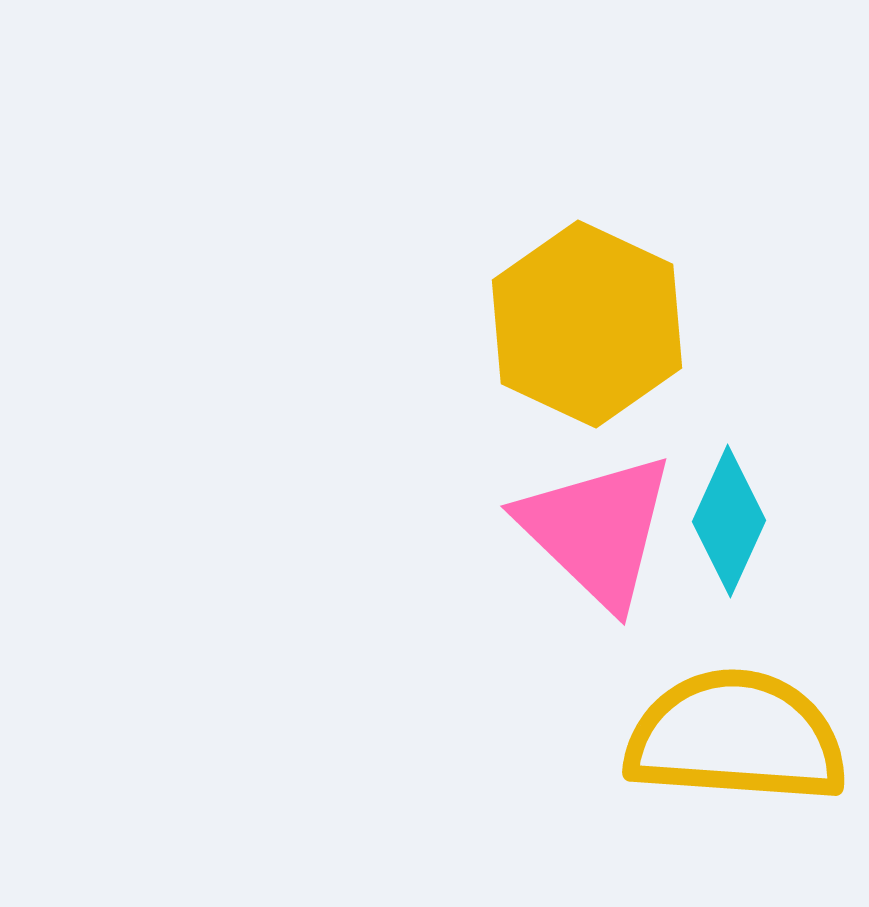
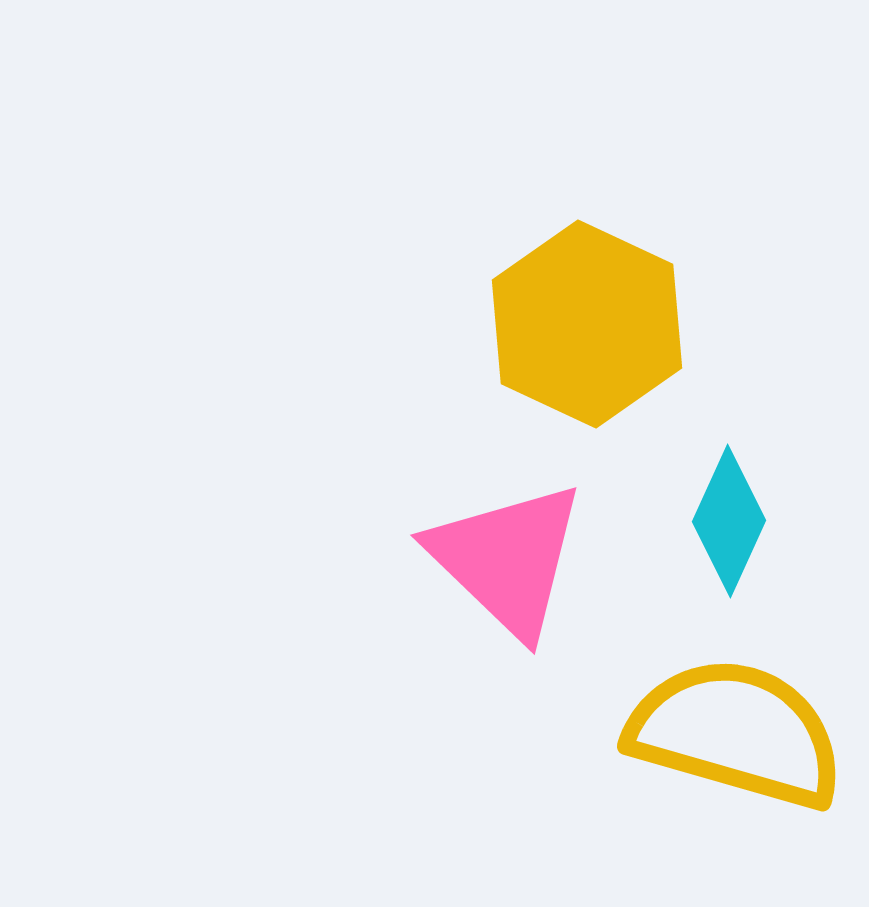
pink triangle: moved 90 px left, 29 px down
yellow semicircle: moved 4 px up; rotated 12 degrees clockwise
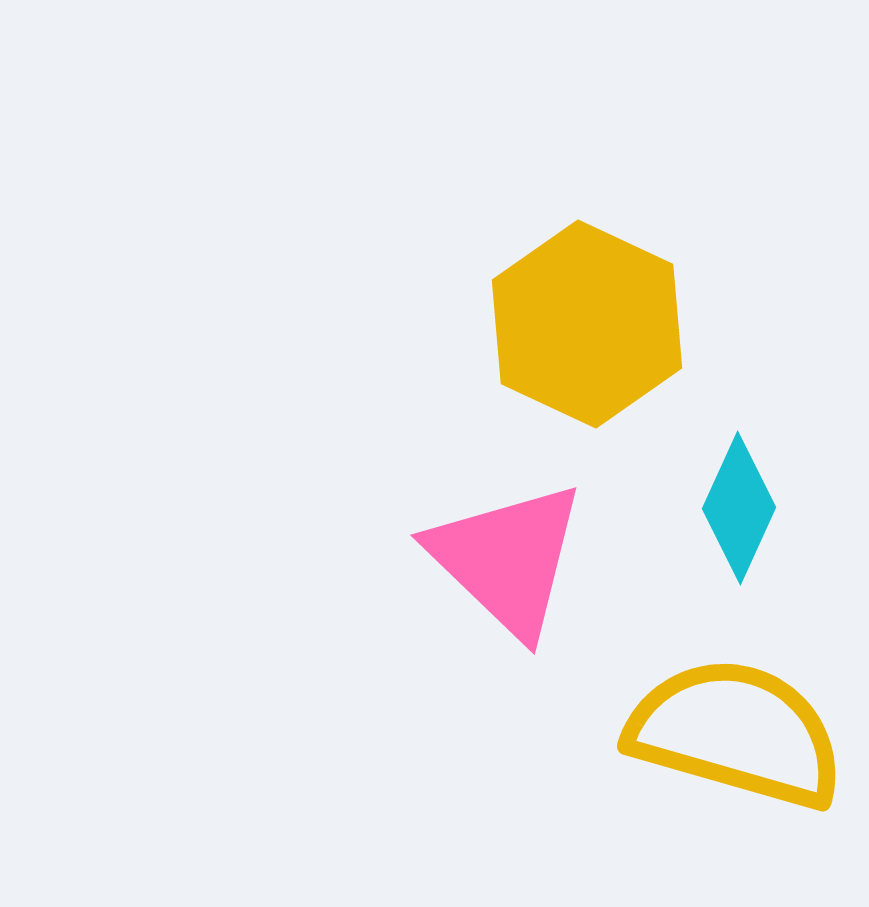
cyan diamond: moved 10 px right, 13 px up
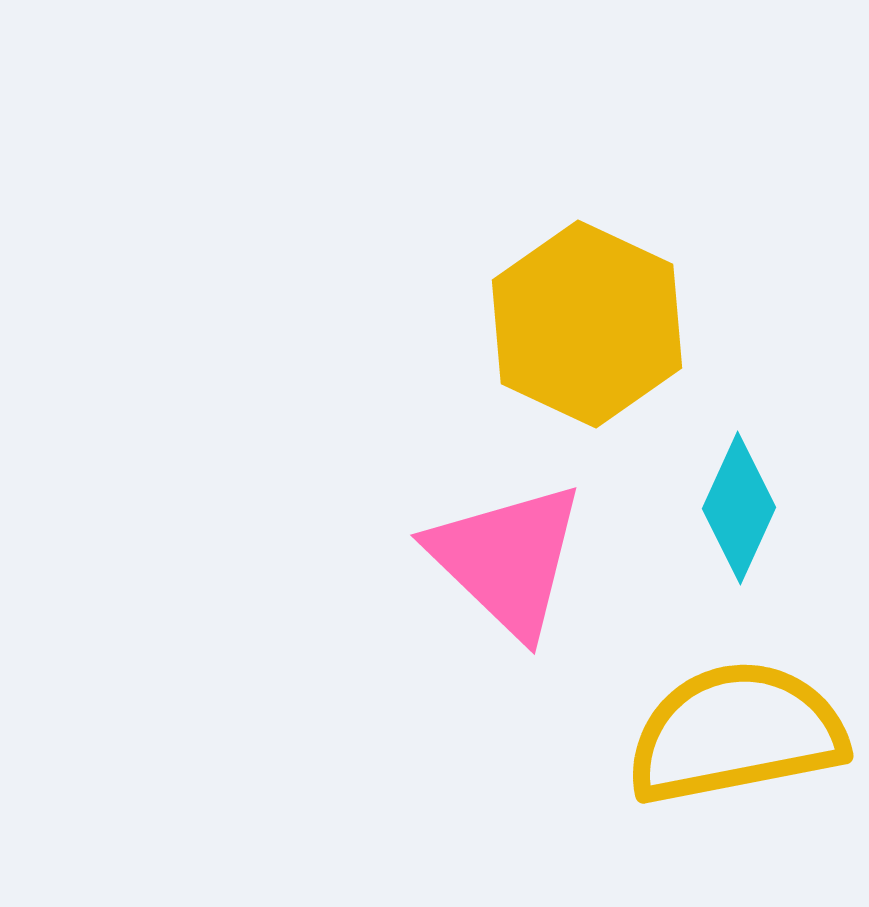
yellow semicircle: rotated 27 degrees counterclockwise
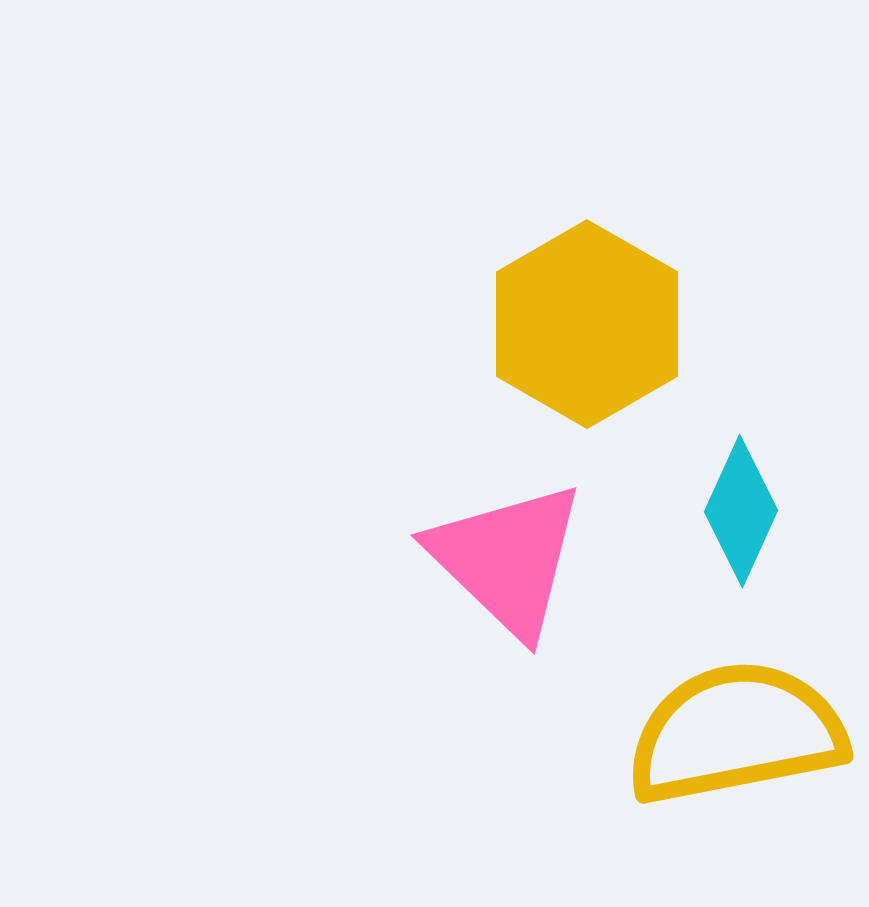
yellow hexagon: rotated 5 degrees clockwise
cyan diamond: moved 2 px right, 3 px down
